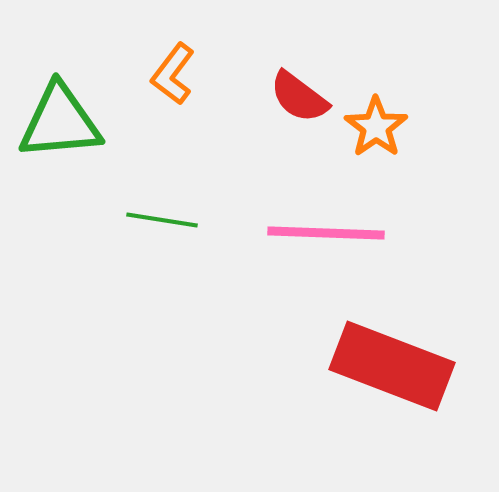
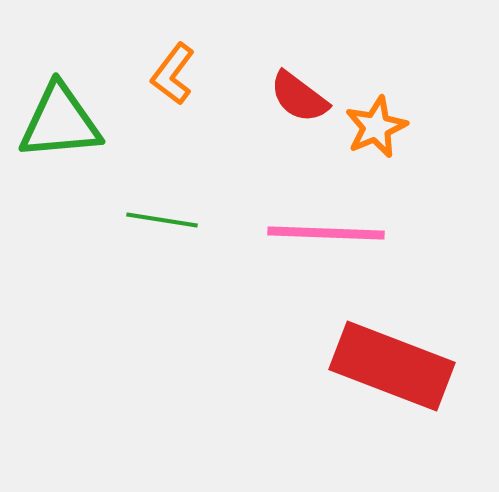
orange star: rotated 12 degrees clockwise
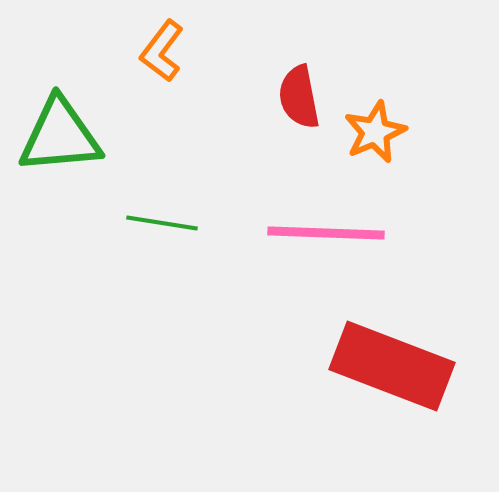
orange L-shape: moved 11 px left, 23 px up
red semicircle: rotated 42 degrees clockwise
green triangle: moved 14 px down
orange star: moved 1 px left, 5 px down
green line: moved 3 px down
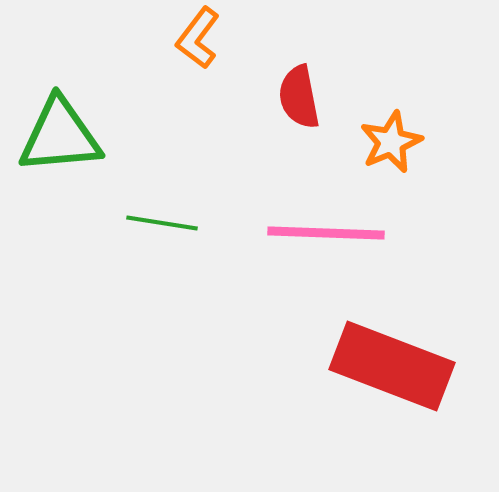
orange L-shape: moved 36 px right, 13 px up
orange star: moved 16 px right, 10 px down
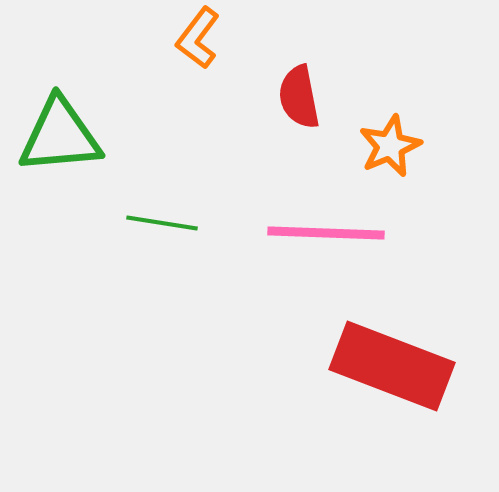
orange star: moved 1 px left, 4 px down
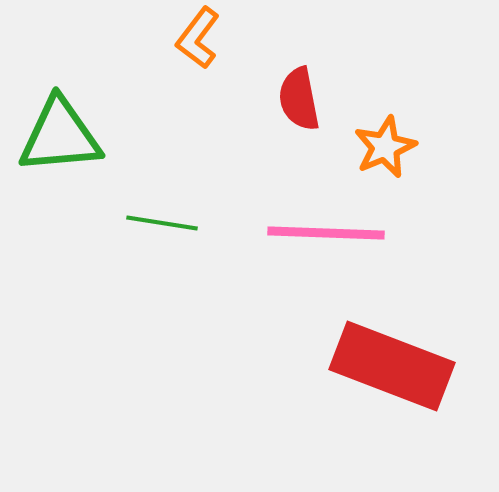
red semicircle: moved 2 px down
orange star: moved 5 px left, 1 px down
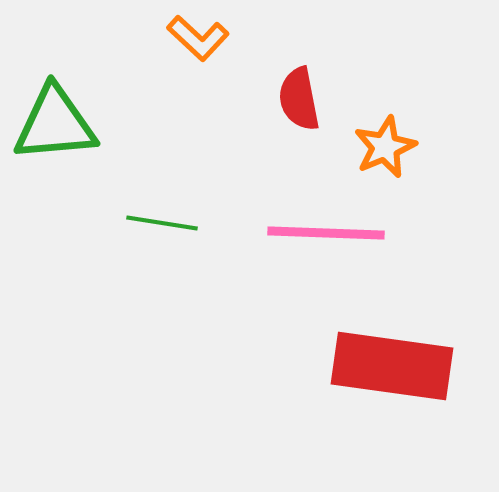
orange L-shape: rotated 84 degrees counterclockwise
green triangle: moved 5 px left, 12 px up
red rectangle: rotated 13 degrees counterclockwise
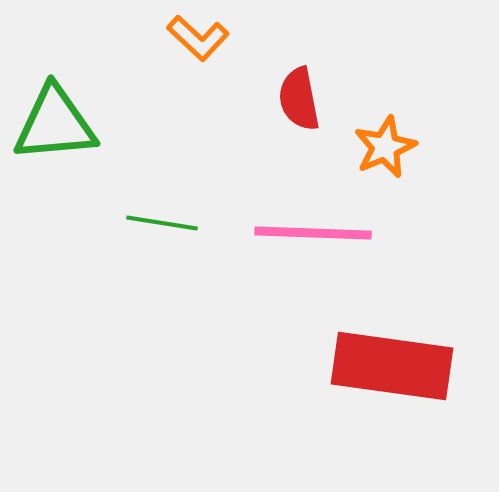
pink line: moved 13 px left
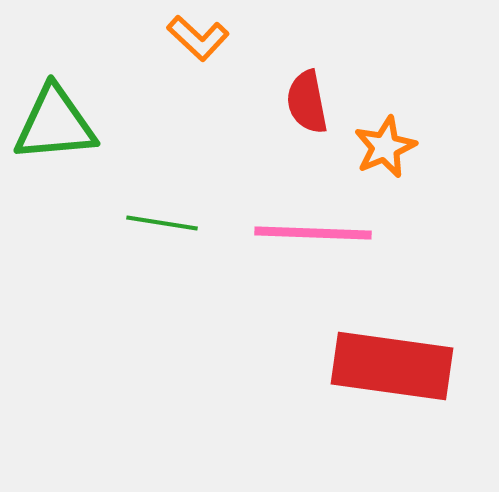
red semicircle: moved 8 px right, 3 px down
